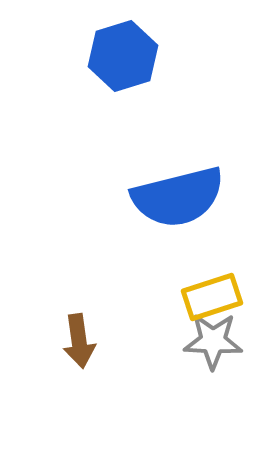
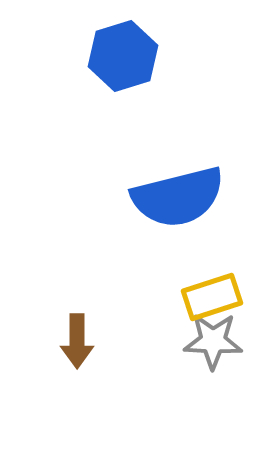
brown arrow: moved 2 px left; rotated 8 degrees clockwise
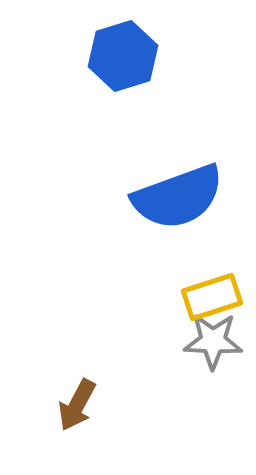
blue semicircle: rotated 6 degrees counterclockwise
brown arrow: moved 64 px down; rotated 28 degrees clockwise
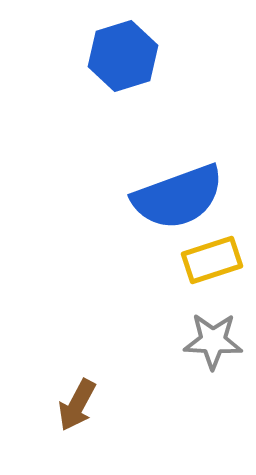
yellow rectangle: moved 37 px up
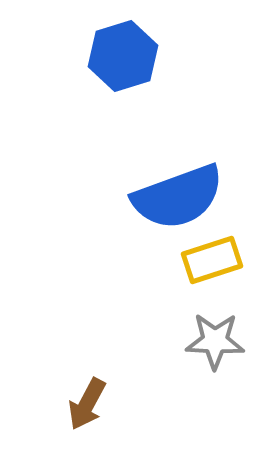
gray star: moved 2 px right
brown arrow: moved 10 px right, 1 px up
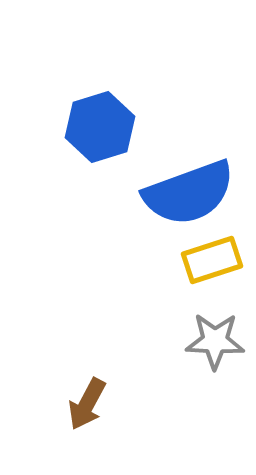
blue hexagon: moved 23 px left, 71 px down
blue semicircle: moved 11 px right, 4 px up
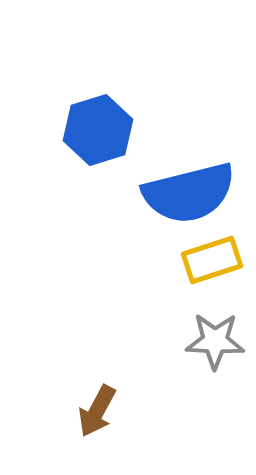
blue hexagon: moved 2 px left, 3 px down
blue semicircle: rotated 6 degrees clockwise
brown arrow: moved 10 px right, 7 px down
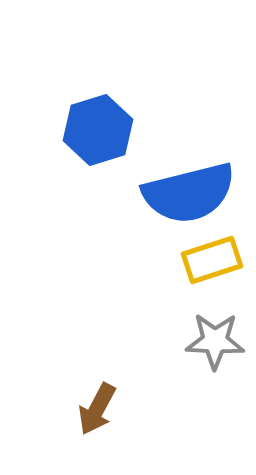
brown arrow: moved 2 px up
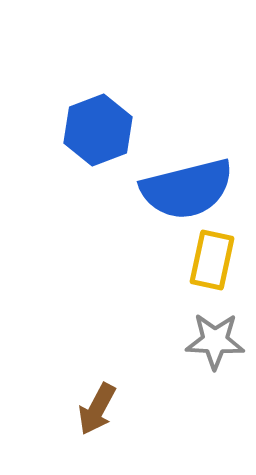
blue hexagon: rotated 4 degrees counterclockwise
blue semicircle: moved 2 px left, 4 px up
yellow rectangle: rotated 60 degrees counterclockwise
